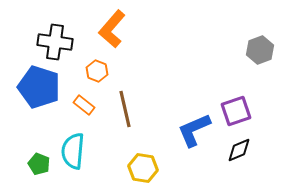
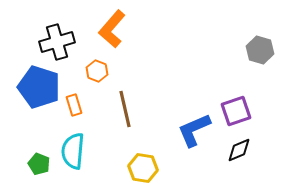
black cross: moved 2 px right; rotated 24 degrees counterclockwise
gray hexagon: rotated 24 degrees counterclockwise
orange rectangle: moved 10 px left; rotated 35 degrees clockwise
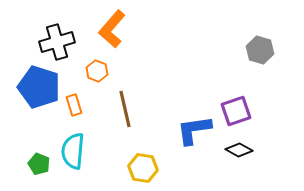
blue L-shape: rotated 15 degrees clockwise
black diamond: rotated 52 degrees clockwise
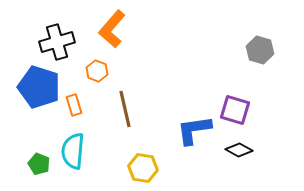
purple square: moved 1 px left, 1 px up; rotated 36 degrees clockwise
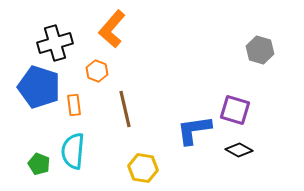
black cross: moved 2 px left, 1 px down
orange rectangle: rotated 10 degrees clockwise
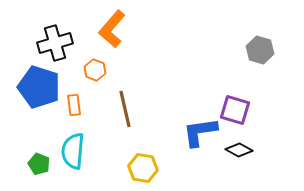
orange hexagon: moved 2 px left, 1 px up
blue L-shape: moved 6 px right, 2 px down
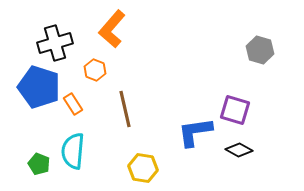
orange rectangle: moved 1 px left, 1 px up; rotated 25 degrees counterclockwise
blue L-shape: moved 5 px left
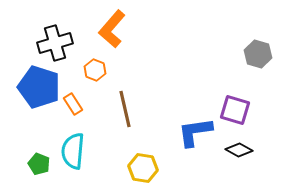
gray hexagon: moved 2 px left, 4 px down
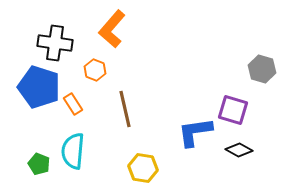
black cross: rotated 24 degrees clockwise
gray hexagon: moved 4 px right, 15 px down
purple square: moved 2 px left
